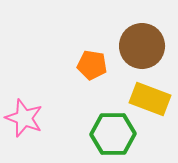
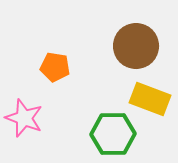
brown circle: moved 6 px left
orange pentagon: moved 37 px left, 2 px down
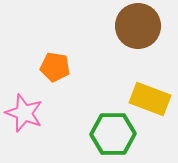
brown circle: moved 2 px right, 20 px up
pink star: moved 5 px up
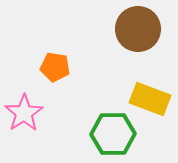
brown circle: moved 3 px down
pink star: rotated 18 degrees clockwise
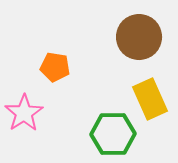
brown circle: moved 1 px right, 8 px down
yellow rectangle: rotated 45 degrees clockwise
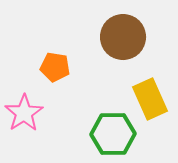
brown circle: moved 16 px left
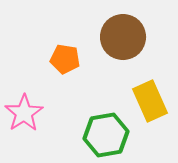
orange pentagon: moved 10 px right, 8 px up
yellow rectangle: moved 2 px down
green hexagon: moved 7 px left, 1 px down; rotated 9 degrees counterclockwise
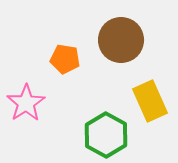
brown circle: moved 2 px left, 3 px down
pink star: moved 2 px right, 10 px up
green hexagon: rotated 21 degrees counterclockwise
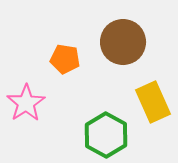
brown circle: moved 2 px right, 2 px down
yellow rectangle: moved 3 px right, 1 px down
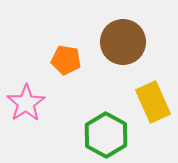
orange pentagon: moved 1 px right, 1 px down
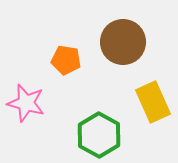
pink star: rotated 24 degrees counterclockwise
green hexagon: moved 7 px left
